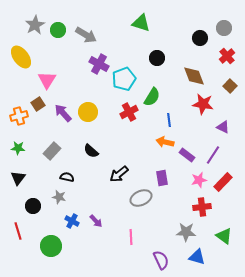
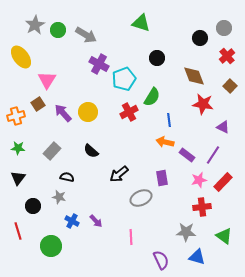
orange cross at (19, 116): moved 3 px left
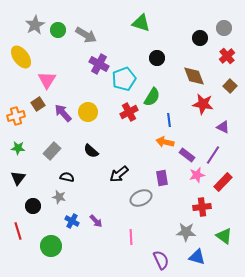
pink star at (199, 180): moved 2 px left, 5 px up
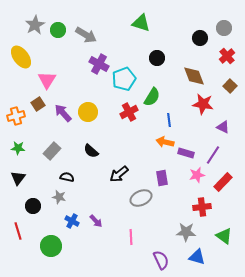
purple rectangle at (187, 155): moved 1 px left, 2 px up; rotated 21 degrees counterclockwise
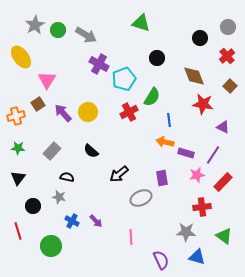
gray circle at (224, 28): moved 4 px right, 1 px up
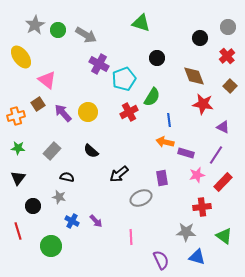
pink triangle at (47, 80): rotated 24 degrees counterclockwise
purple line at (213, 155): moved 3 px right
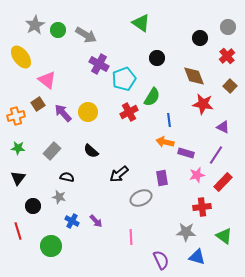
green triangle at (141, 23): rotated 18 degrees clockwise
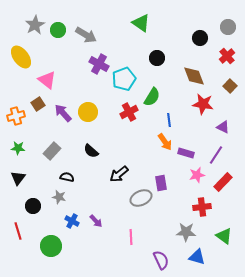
orange arrow at (165, 142): rotated 138 degrees counterclockwise
purple rectangle at (162, 178): moved 1 px left, 5 px down
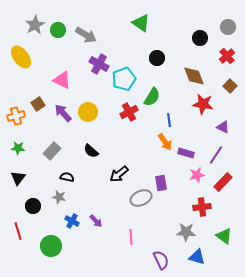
pink triangle at (47, 80): moved 15 px right; rotated 12 degrees counterclockwise
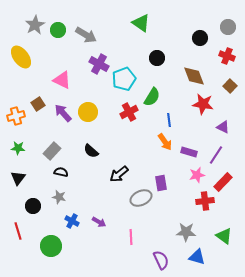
red cross at (227, 56): rotated 28 degrees counterclockwise
purple rectangle at (186, 153): moved 3 px right, 1 px up
black semicircle at (67, 177): moved 6 px left, 5 px up
red cross at (202, 207): moved 3 px right, 6 px up
purple arrow at (96, 221): moved 3 px right, 1 px down; rotated 16 degrees counterclockwise
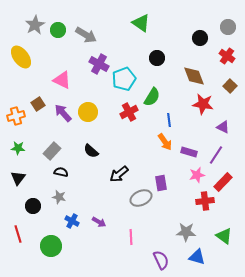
red cross at (227, 56): rotated 14 degrees clockwise
red line at (18, 231): moved 3 px down
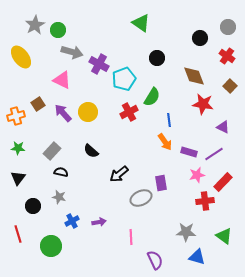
gray arrow at (86, 35): moved 14 px left, 17 px down; rotated 15 degrees counterclockwise
purple line at (216, 155): moved 2 px left, 1 px up; rotated 24 degrees clockwise
blue cross at (72, 221): rotated 32 degrees clockwise
purple arrow at (99, 222): rotated 40 degrees counterclockwise
purple semicircle at (161, 260): moved 6 px left
